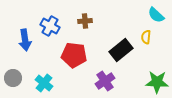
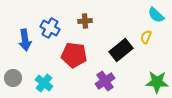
blue cross: moved 2 px down
yellow semicircle: rotated 16 degrees clockwise
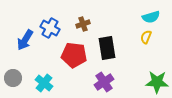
cyan semicircle: moved 5 px left, 2 px down; rotated 60 degrees counterclockwise
brown cross: moved 2 px left, 3 px down; rotated 16 degrees counterclockwise
blue arrow: rotated 40 degrees clockwise
black rectangle: moved 14 px left, 2 px up; rotated 60 degrees counterclockwise
purple cross: moved 1 px left, 1 px down
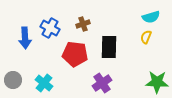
blue arrow: moved 2 px up; rotated 35 degrees counterclockwise
black rectangle: moved 2 px right, 1 px up; rotated 10 degrees clockwise
red pentagon: moved 1 px right, 1 px up
gray circle: moved 2 px down
purple cross: moved 2 px left, 1 px down
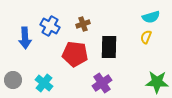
blue cross: moved 2 px up
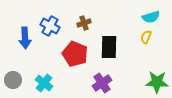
brown cross: moved 1 px right, 1 px up
red pentagon: rotated 15 degrees clockwise
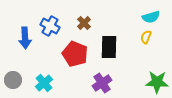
brown cross: rotated 24 degrees counterclockwise
cyan cross: rotated 12 degrees clockwise
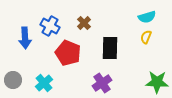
cyan semicircle: moved 4 px left
black rectangle: moved 1 px right, 1 px down
red pentagon: moved 7 px left, 1 px up
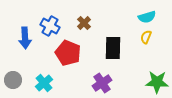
black rectangle: moved 3 px right
